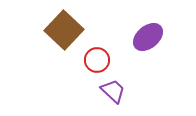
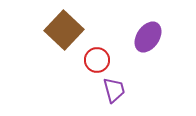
purple ellipse: rotated 16 degrees counterclockwise
purple trapezoid: moved 1 px right, 1 px up; rotated 32 degrees clockwise
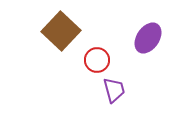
brown square: moved 3 px left, 1 px down
purple ellipse: moved 1 px down
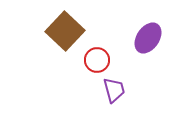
brown square: moved 4 px right
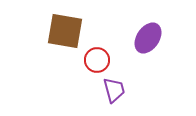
brown square: rotated 33 degrees counterclockwise
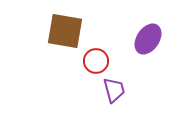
purple ellipse: moved 1 px down
red circle: moved 1 px left, 1 px down
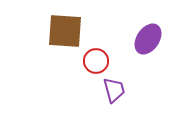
brown square: rotated 6 degrees counterclockwise
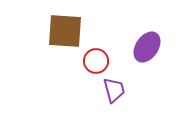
purple ellipse: moved 1 px left, 8 px down
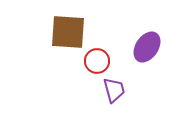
brown square: moved 3 px right, 1 px down
red circle: moved 1 px right
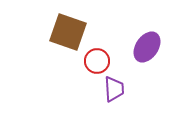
brown square: rotated 15 degrees clockwise
purple trapezoid: moved 1 px up; rotated 12 degrees clockwise
